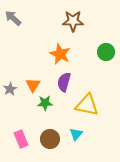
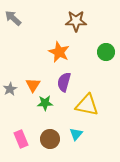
brown star: moved 3 px right
orange star: moved 1 px left, 2 px up
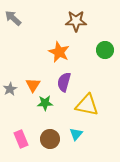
green circle: moved 1 px left, 2 px up
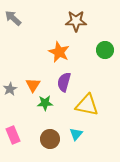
pink rectangle: moved 8 px left, 4 px up
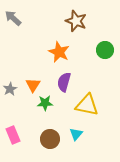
brown star: rotated 20 degrees clockwise
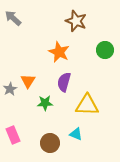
orange triangle: moved 5 px left, 4 px up
yellow triangle: rotated 10 degrees counterclockwise
cyan triangle: rotated 48 degrees counterclockwise
brown circle: moved 4 px down
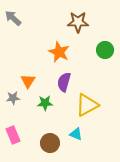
brown star: moved 2 px right, 1 px down; rotated 20 degrees counterclockwise
gray star: moved 3 px right, 9 px down; rotated 24 degrees clockwise
yellow triangle: rotated 30 degrees counterclockwise
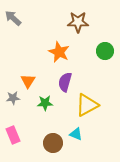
green circle: moved 1 px down
purple semicircle: moved 1 px right
brown circle: moved 3 px right
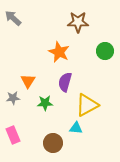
cyan triangle: moved 6 px up; rotated 16 degrees counterclockwise
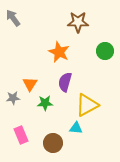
gray arrow: rotated 12 degrees clockwise
orange triangle: moved 2 px right, 3 px down
pink rectangle: moved 8 px right
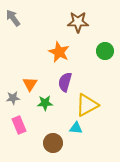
pink rectangle: moved 2 px left, 10 px up
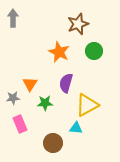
gray arrow: rotated 36 degrees clockwise
brown star: moved 2 px down; rotated 20 degrees counterclockwise
green circle: moved 11 px left
purple semicircle: moved 1 px right, 1 px down
pink rectangle: moved 1 px right, 1 px up
